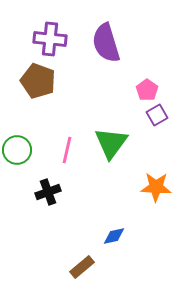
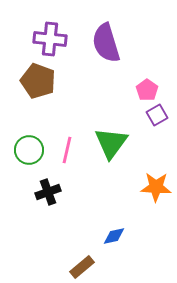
green circle: moved 12 px right
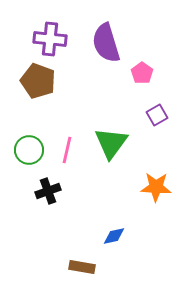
pink pentagon: moved 5 px left, 17 px up
black cross: moved 1 px up
brown rectangle: rotated 50 degrees clockwise
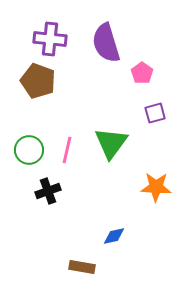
purple square: moved 2 px left, 2 px up; rotated 15 degrees clockwise
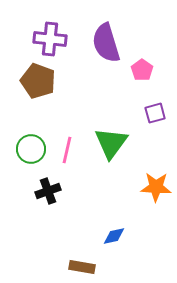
pink pentagon: moved 3 px up
green circle: moved 2 px right, 1 px up
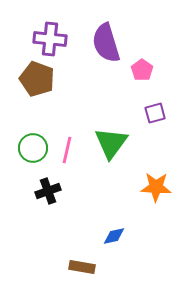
brown pentagon: moved 1 px left, 2 px up
green circle: moved 2 px right, 1 px up
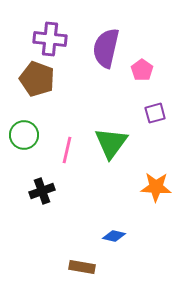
purple semicircle: moved 5 px down; rotated 30 degrees clockwise
green circle: moved 9 px left, 13 px up
black cross: moved 6 px left
blue diamond: rotated 25 degrees clockwise
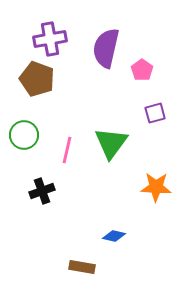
purple cross: rotated 16 degrees counterclockwise
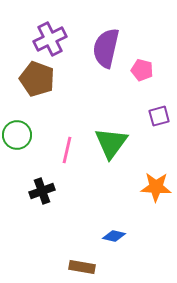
purple cross: rotated 16 degrees counterclockwise
pink pentagon: rotated 20 degrees counterclockwise
purple square: moved 4 px right, 3 px down
green circle: moved 7 px left
